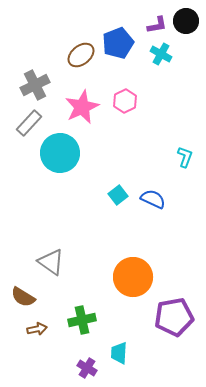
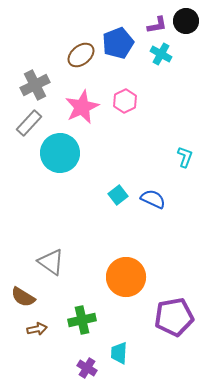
orange circle: moved 7 px left
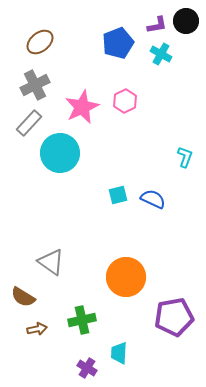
brown ellipse: moved 41 px left, 13 px up
cyan square: rotated 24 degrees clockwise
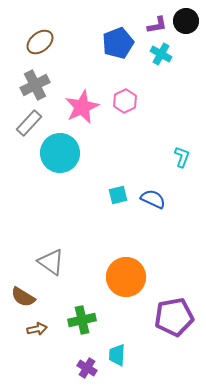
cyan L-shape: moved 3 px left
cyan trapezoid: moved 2 px left, 2 px down
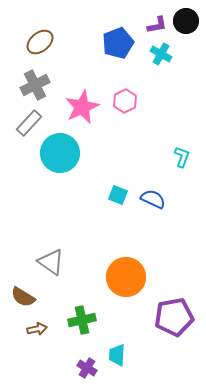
cyan square: rotated 36 degrees clockwise
